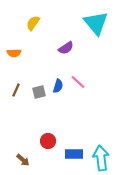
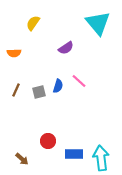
cyan triangle: moved 2 px right
pink line: moved 1 px right, 1 px up
brown arrow: moved 1 px left, 1 px up
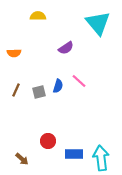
yellow semicircle: moved 5 px right, 7 px up; rotated 56 degrees clockwise
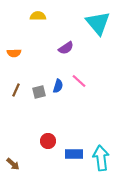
brown arrow: moved 9 px left, 5 px down
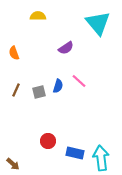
orange semicircle: rotated 72 degrees clockwise
blue rectangle: moved 1 px right, 1 px up; rotated 12 degrees clockwise
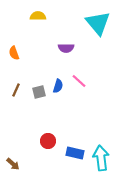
purple semicircle: rotated 35 degrees clockwise
